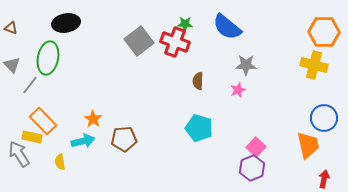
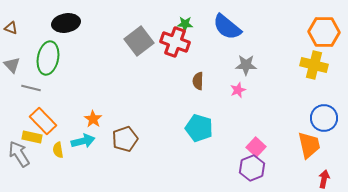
gray line: moved 1 px right, 3 px down; rotated 66 degrees clockwise
brown pentagon: moved 1 px right; rotated 15 degrees counterclockwise
orange trapezoid: moved 1 px right
yellow semicircle: moved 2 px left, 12 px up
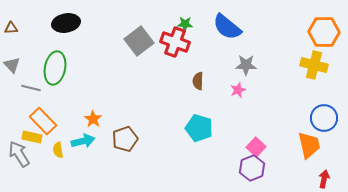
brown triangle: rotated 24 degrees counterclockwise
green ellipse: moved 7 px right, 10 px down
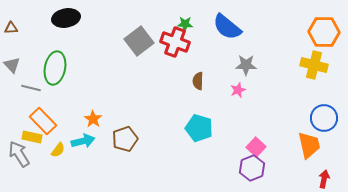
black ellipse: moved 5 px up
yellow semicircle: rotated 133 degrees counterclockwise
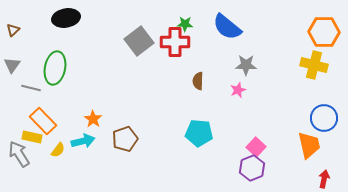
brown triangle: moved 2 px right, 2 px down; rotated 40 degrees counterclockwise
red cross: rotated 20 degrees counterclockwise
gray triangle: rotated 18 degrees clockwise
cyan pentagon: moved 5 px down; rotated 12 degrees counterclockwise
